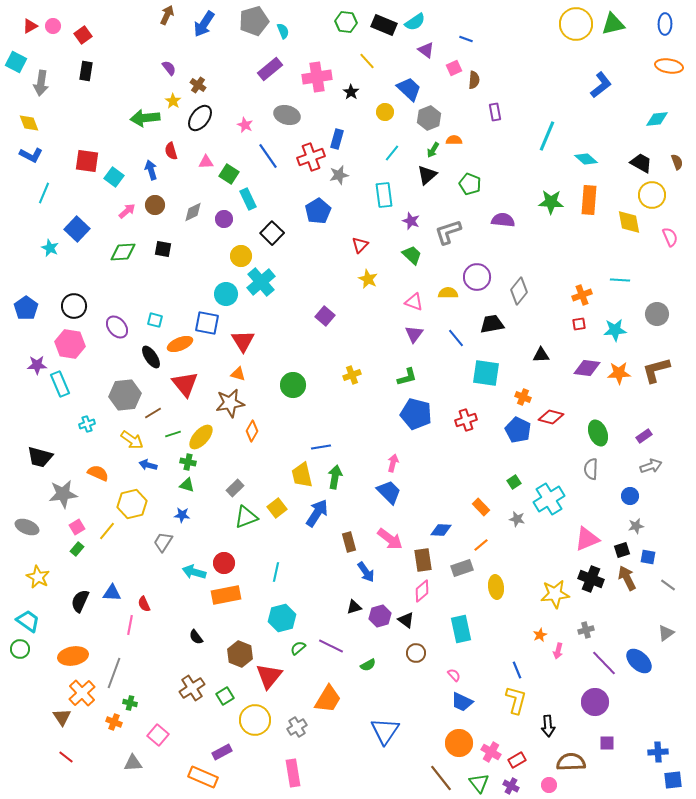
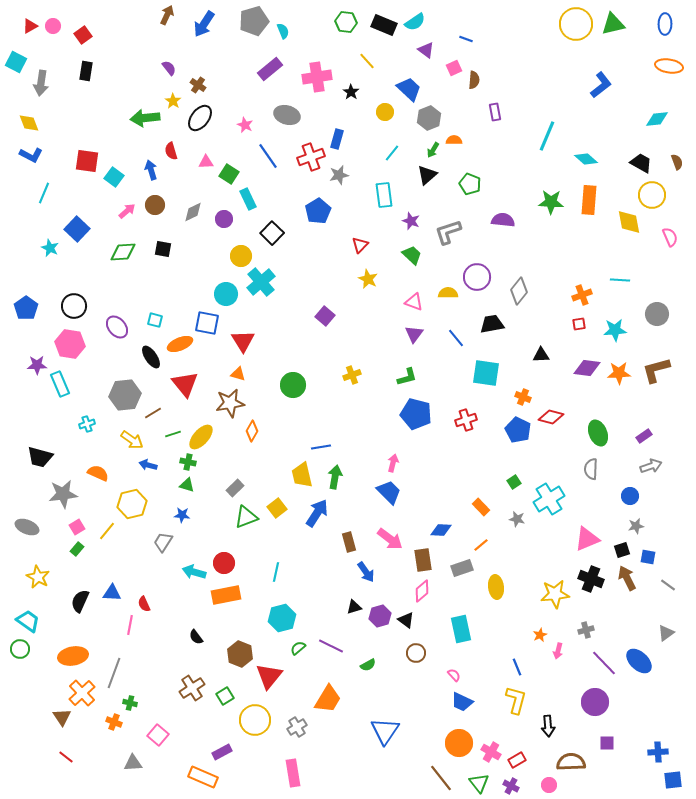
blue line at (517, 670): moved 3 px up
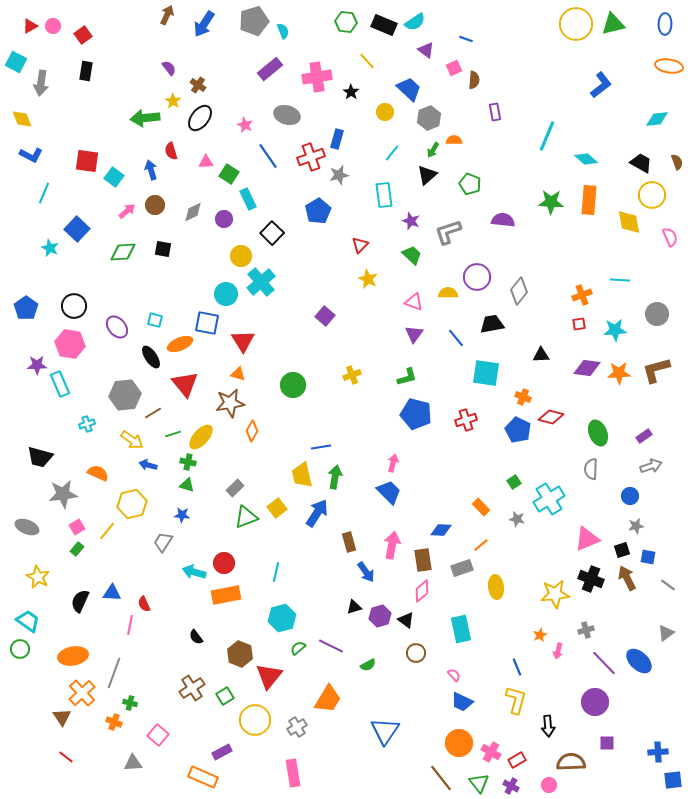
yellow diamond at (29, 123): moved 7 px left, 4 px up
pink arrow at (390, 539): moved 2 px right, 6 px down; rotated 116 degrees counterclockwise
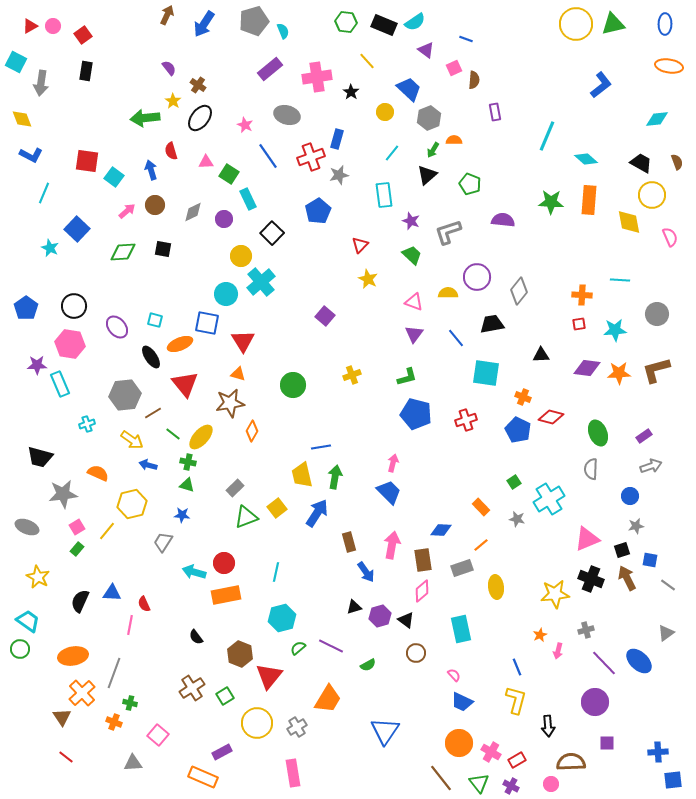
orange cross at (582, 295): rotated 24 degrees clockwise
green line at (173, 434): rotated 56 degrees clockwise
blue square at (648, 557): moved 2 px right, 3 px down
yellow circle at (255, 720): moved 2 px right, 3 px down
pink circle at (549, 785): moved 2 px right, 1 px up
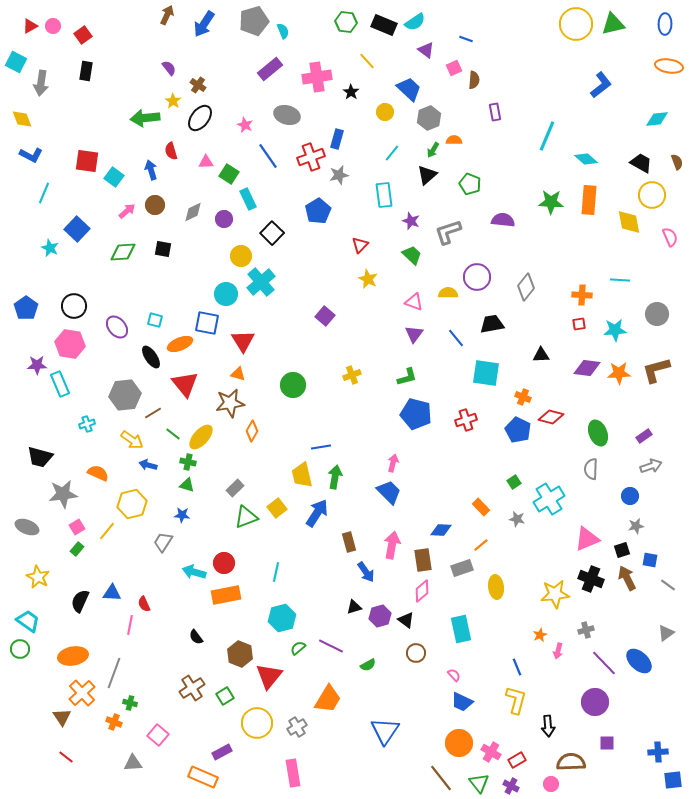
gray diamond at (519, 291): moved 7 px right, 4 px up
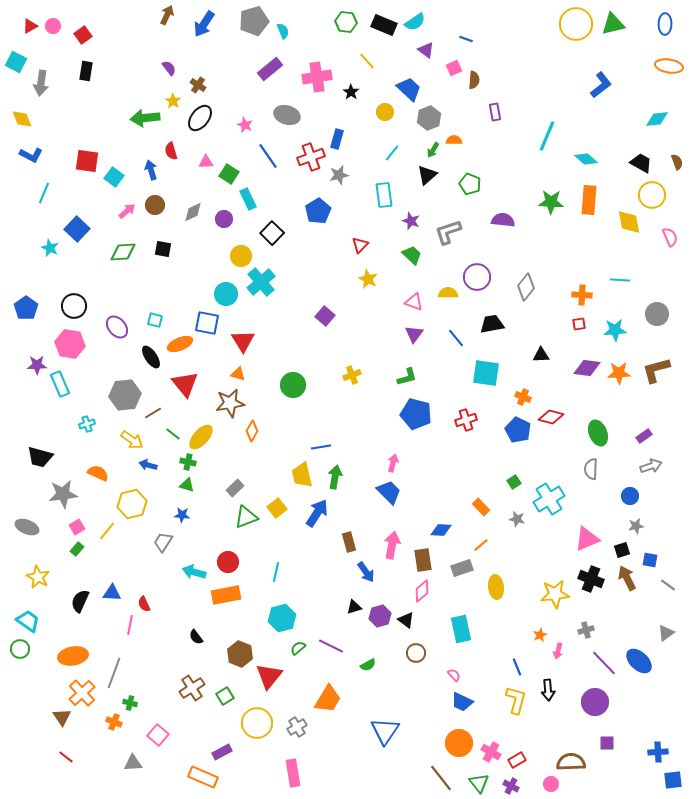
red circle at (224, 563): moved 4 px right, 1 px up
black arrow at (548, 726): moved 36 px up
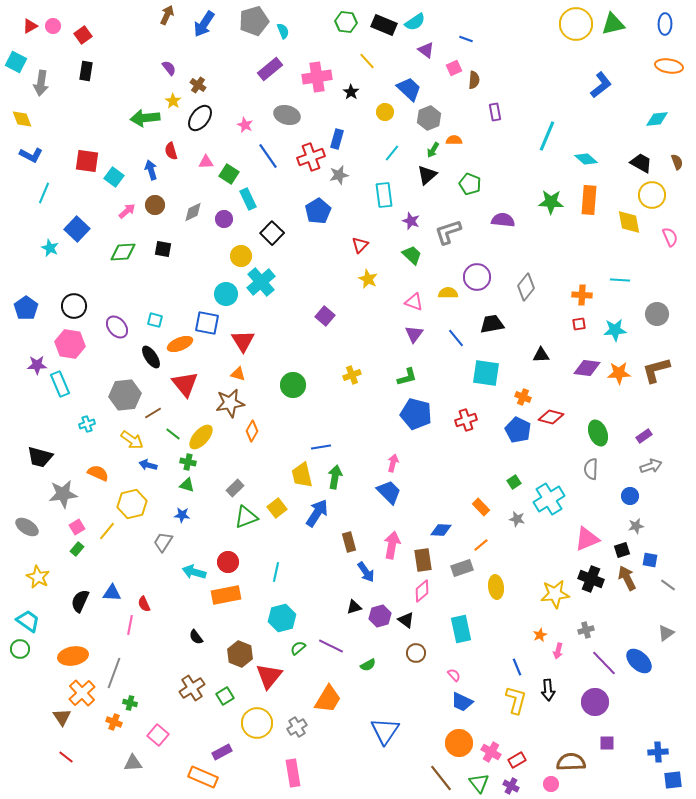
gray ellipse at (27, 527): rotated 10 degrees clockwise
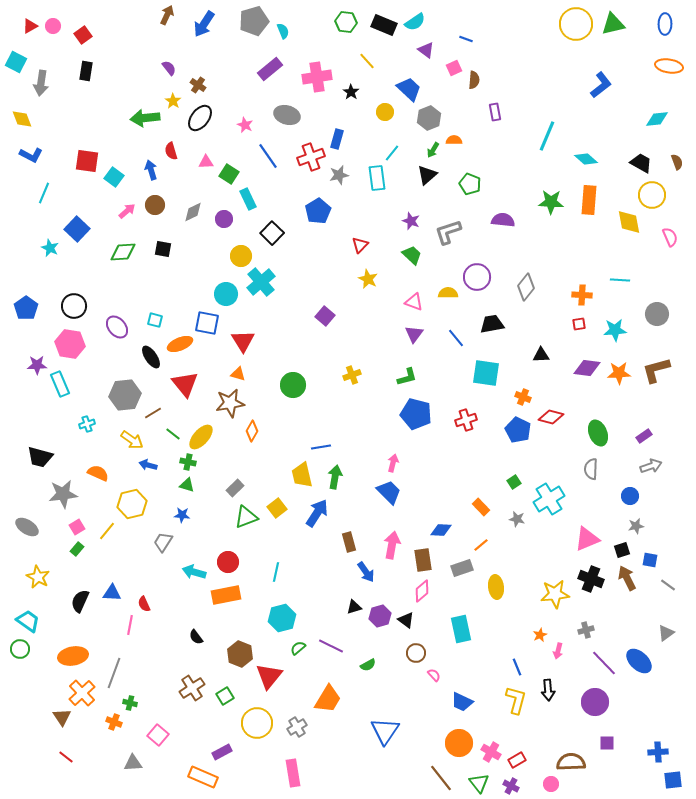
cyan rectangle at (384, 195): moved 7 px left, 17 px up
pink semicircle at (454, 675): moved 20 px left
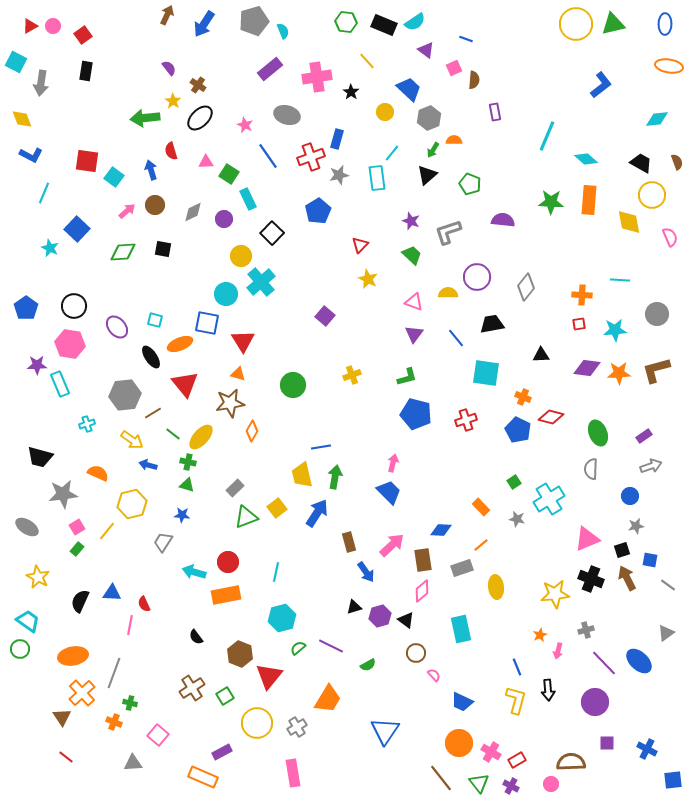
black ellipse at (200, 118): rotated 8 degrees clockwise
pink arrow at (392, 545): rotated 36 degrees clockwise
blue cross at (658, 752): moved 11 px left, 3 px up; rotated 30 degrees clockwise
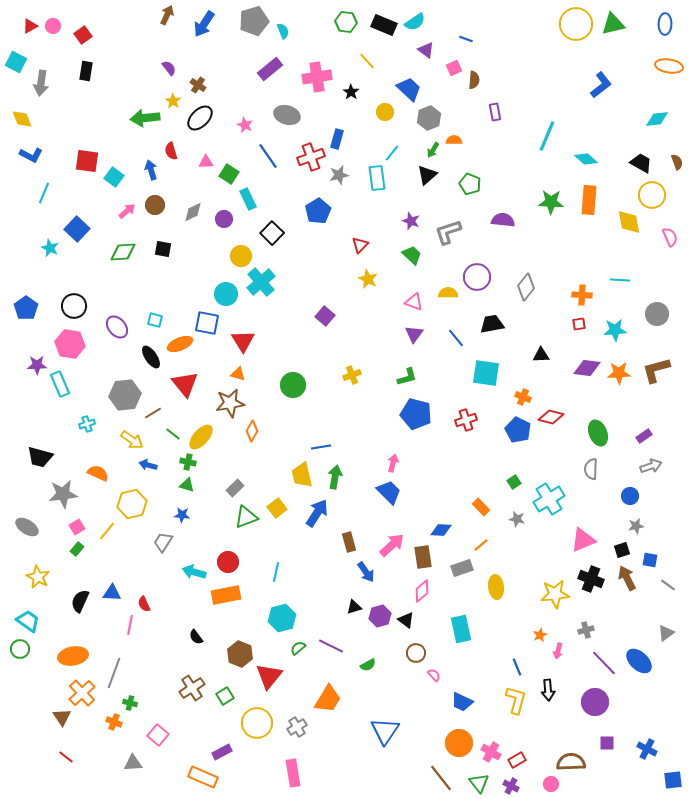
pink triangle at (587, 539): moved 4 px left, 1 px down
brown rectangle at (423, 560): moved 3 px up
